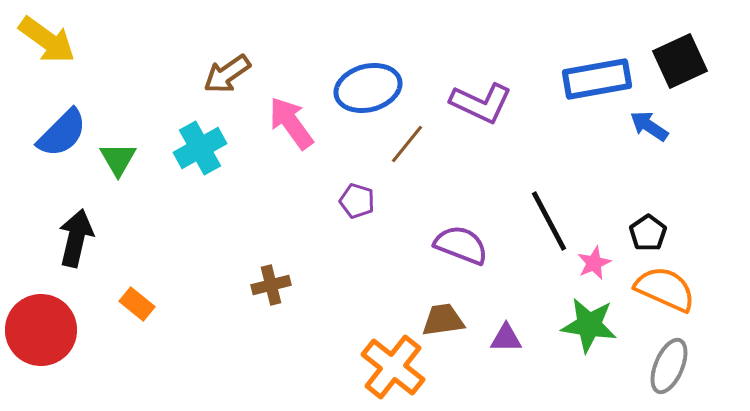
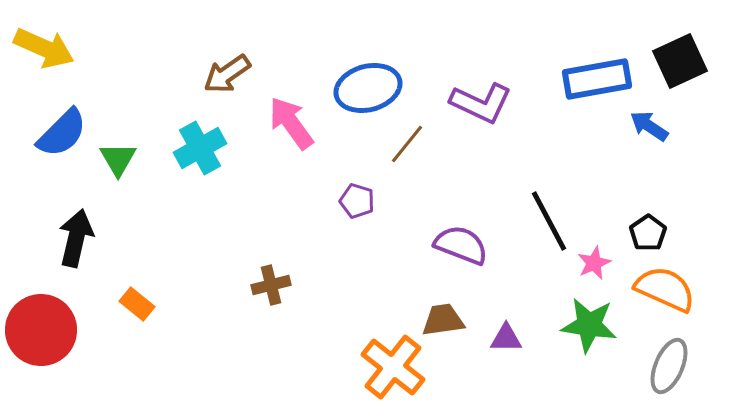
yellow arrow: moved 3 px left, 8 px down; rotated 12 degrees counterclockwise
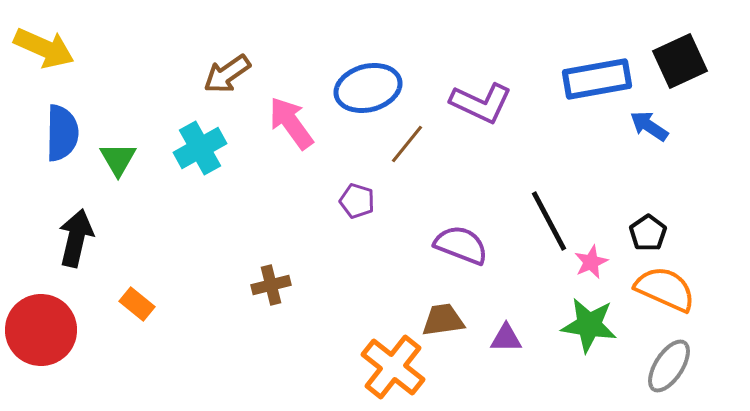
blue semicircle: rotated 44 degrees counterclockwise
pink star: moved 3 px left, 1 px up
gray ellipse: rotated 10 degrees clockwise
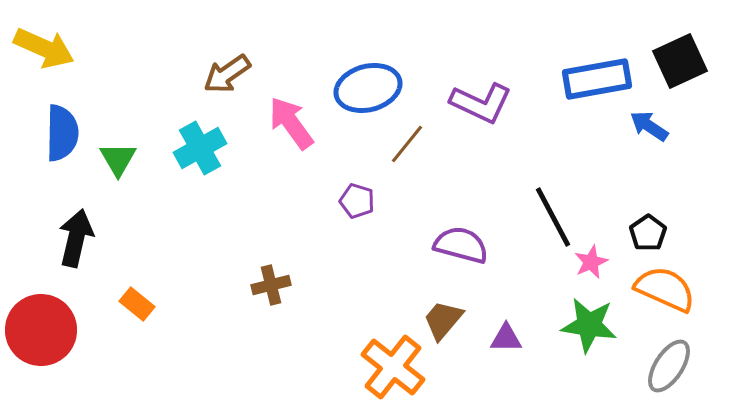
black line: moved 4 px right, 4 px up
purple semicircle: rotated 6 degrees counterclockwise
brown trapezoid: rotated 42 degrees counterclockwise
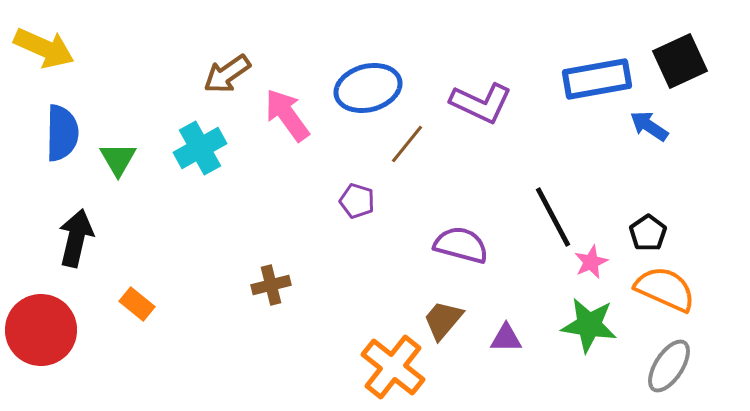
pink arrow: moved 4 px left, 8 px up
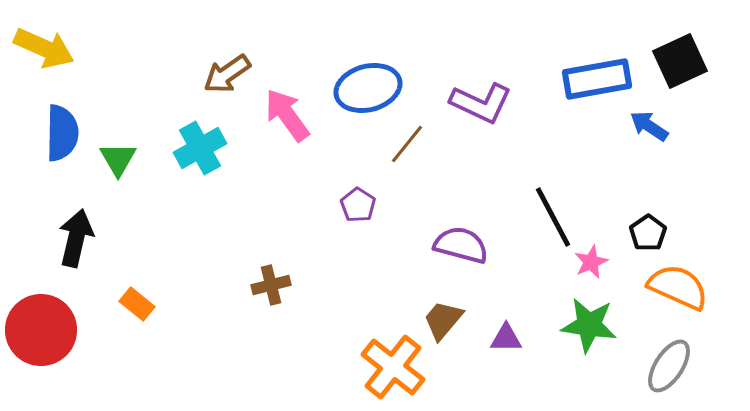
purple pentagon: moved 1 px right, 4 px down; rotated 16 degrees clockwise
orange semicircle: moved 13 px right, 2 px up
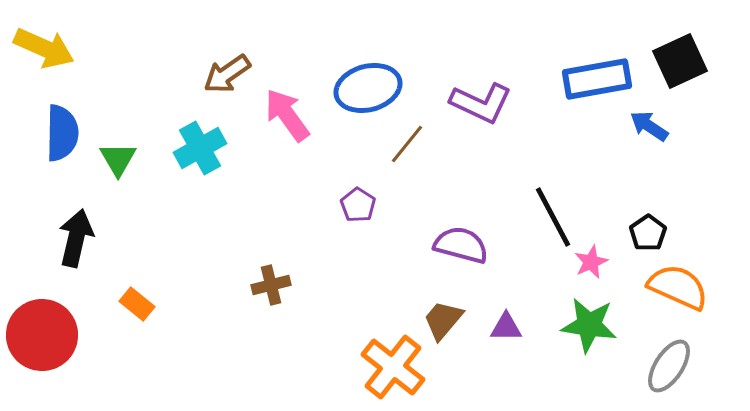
red circle: moved 1 px right, 5 px down
purple triangle: moved 11 px up
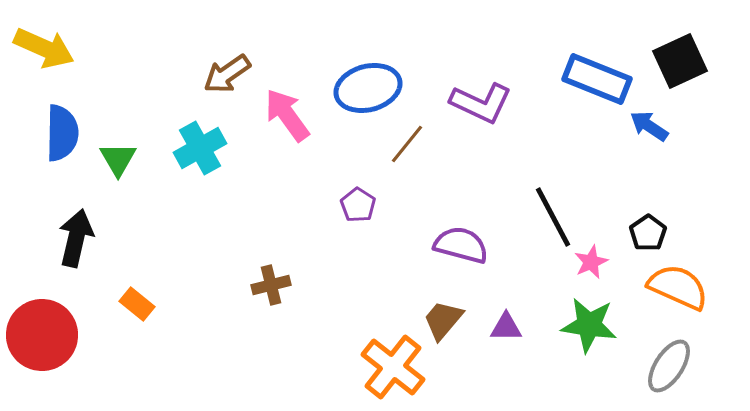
blue rectangle: rotated 32 degrees clockwise
